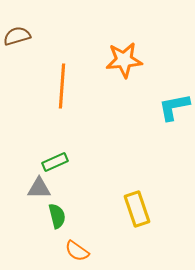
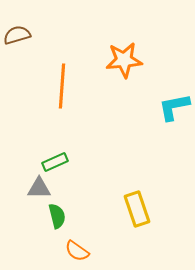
brown semicircle: moved 1 px up
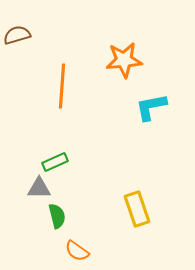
cyan L-shape: moved 23 px left
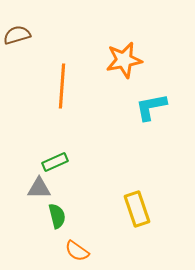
orange star: rotated 6 degrees counterclockwise
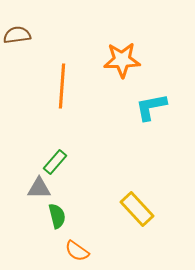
brown semicircle: rotated 8 degrees clockwise
orange star: moved 2 px left; rotated 9 degrees clockwise
green rectangle: rotated 25 degrees counterclockwise
yellow rectangle: rotated 24 degrees counterclockwise
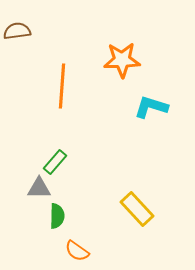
brown semicircle: moved 4 px up
cyan L-shape: rotated 28 degrees clockwise
green semicircle: rotated 15 degrees clockwise
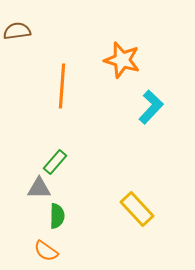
orange star: rotated 18 degrees clockwise
cyan L-shape: rotated 116 degrees clockwise
orange semicircle: moved 31 px left
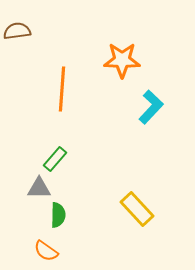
orange star: rotated 15 degrees counterclockwise
orange line: moved 3 px down
green rectangle: moved 3 px up
green semicircle: moved 1 px right, 1 px up
